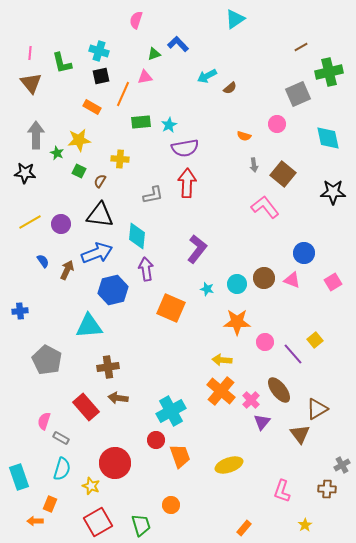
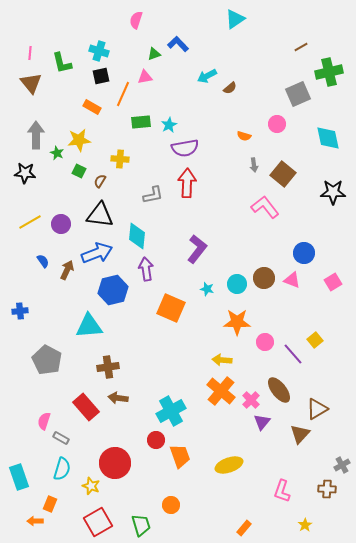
brown triangle at (300, 434): rotated 20 degrees clockwise
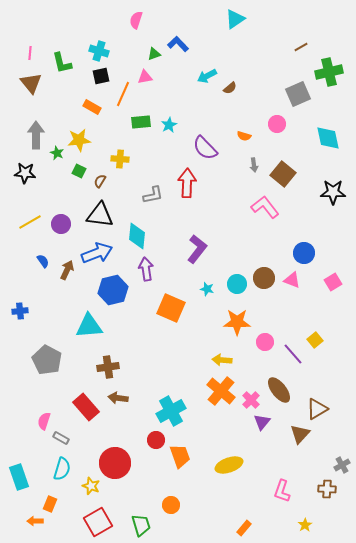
purple semicircle at (185, 148): moved 20 px right; rotated 56 degrees clockwise
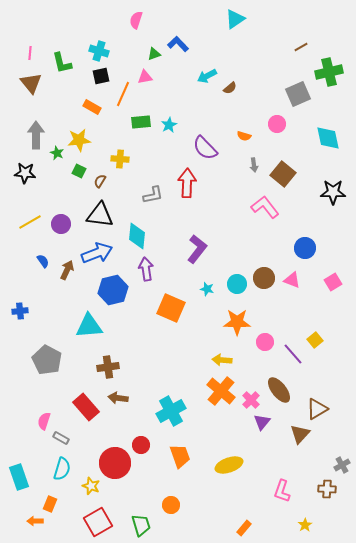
blue circle at (304, 253): moved 1 px right, 5 px up
red circle at (156, 440): moved 15 px left, 5 px down
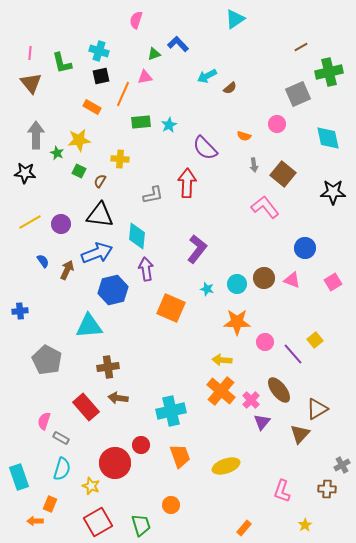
cyan cross at (171, 411): rotated 16 degrees clockwise
yellow ellipse at (229, 465): moved 3 px left, 1 px down
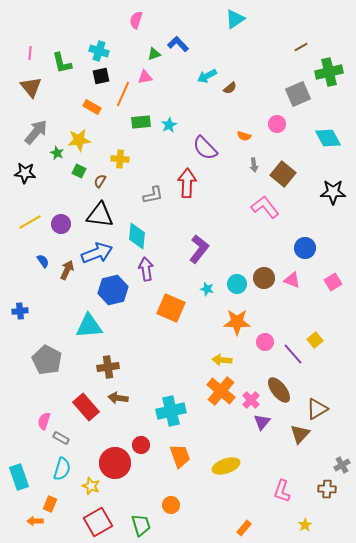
brown triangle at (31, 83): moved 4 px down
gray arrow at (36, 135): moved 3 px up; rotated 40 degrees clockwise
cyan diamond at (328, 138): rotated 16 degrees counterclockwise
purple L-shape at (197, 249): moved 2 px right
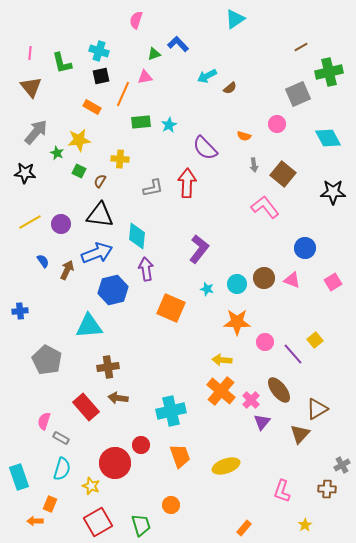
gray L-shape at (153, 195): moved 7 px up
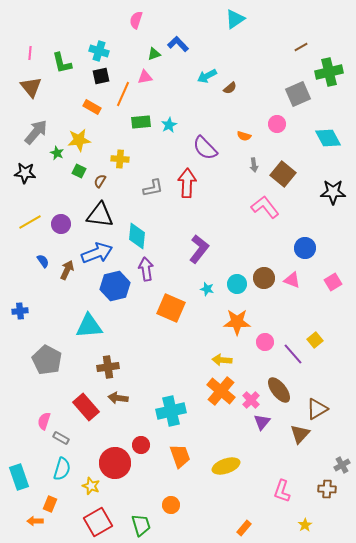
blue hexagon at (113, 290): moved 2 px right, 4 px up
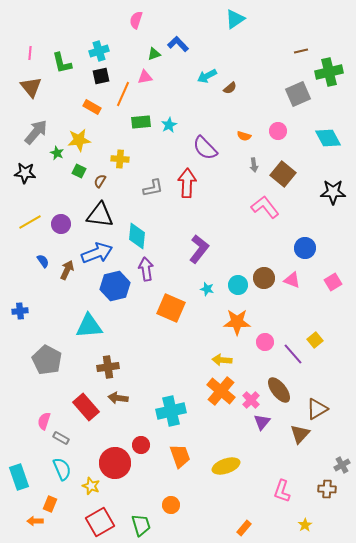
brown line at (301, 47): moved 4 px down; rotated 16 degrees clockwise
cyan cross at (99, 51): rotated 36 degrees counterclockwise
pink circle at (277, 124): moved 1 px right, 7 px down
cyan circle at (237, 284): moved 1 px right, 1 px down
cyan semicircle at (62, 469): rotated 40 degrees counterclockwise
red square at (98, 522): moved 2 px right
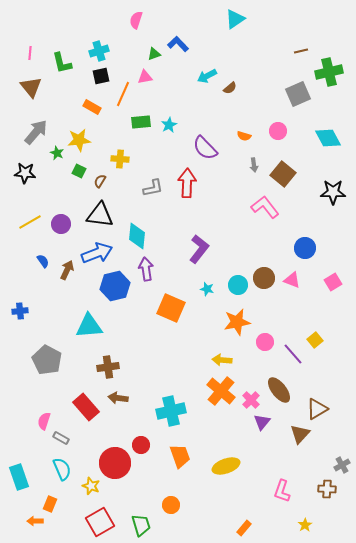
orange star at (237, 322): rotated 12 degrees counterclockwise
